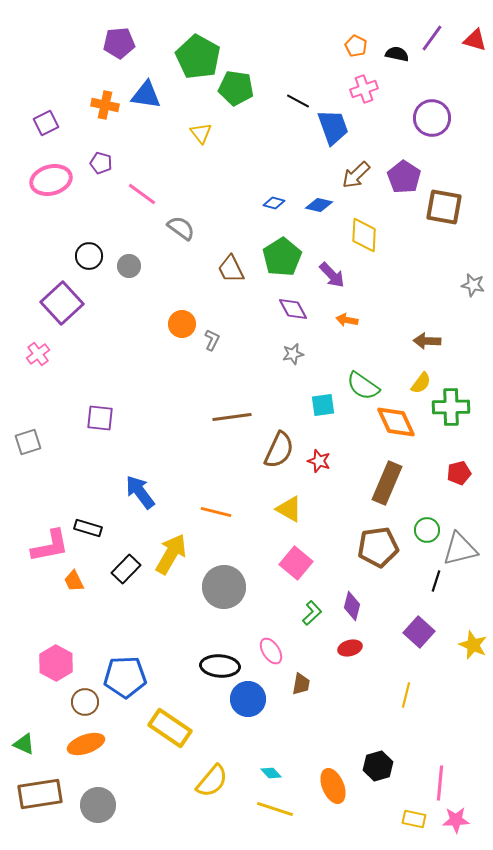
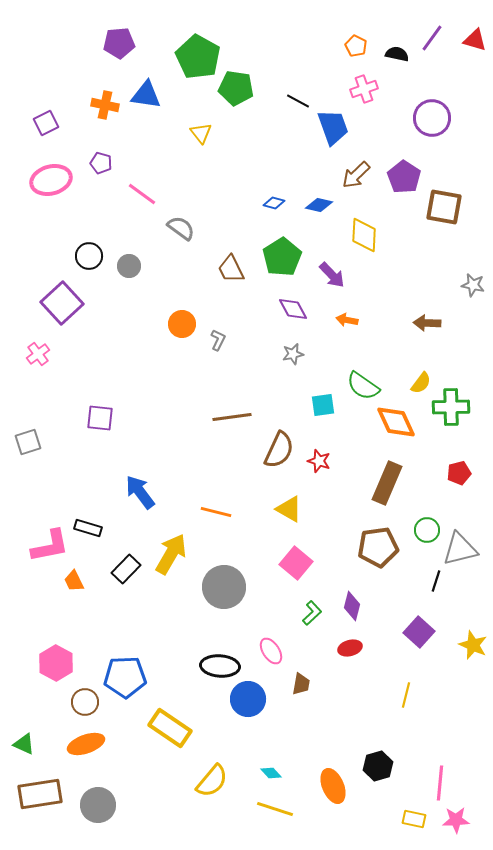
gray L-shape at (212, 340): moved 6 px right
brown arrow at (427, 341): moved 18 px up
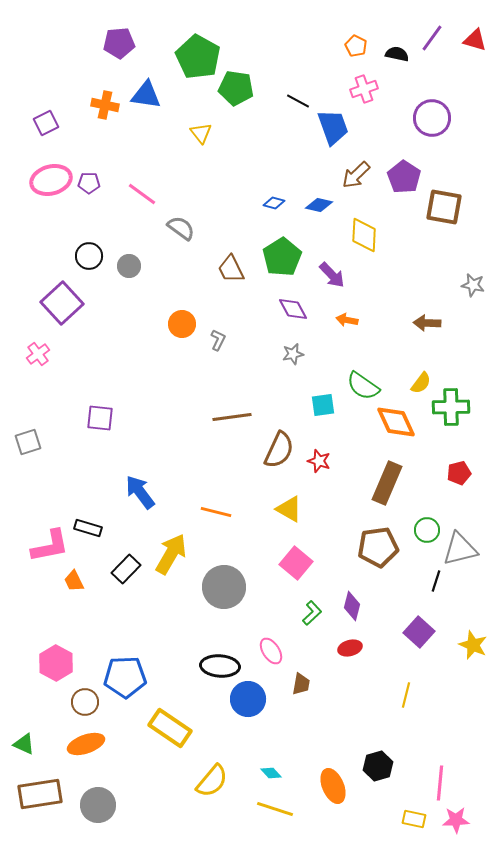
purple pentagon at (101, 163): moved 12 px left, 20 px down; rotated 15 degrees counterclockwise
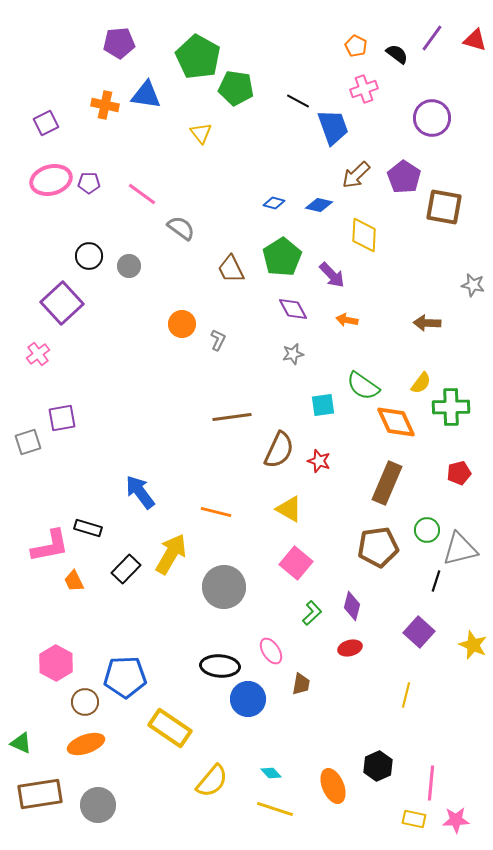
black semicircle at (397, 54): rotated 25 degrees clockwise
purple square at (100, 418): moved 38 px left; rotated 16 degrees counterclockwise
green triangle at (24, 744): moved 3 px left, 1 px up
black hexagon at (378, 766): rotated 8 degrees counterclockwise
pink line at (440, 783): moved 9 px left
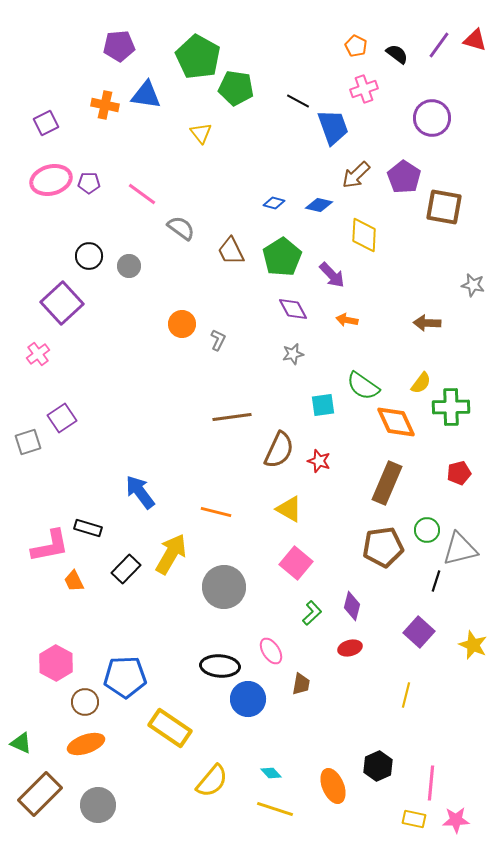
purple line at (432, 38): moved 7 px right, 7 px down
purple pentagon at (119, 43): moved 3 px down
brown trapezoid at (231, 269): moved 18 px up
purple square at (62, 418): rotated 24 degrees counterclockwise
brown pentagon at (378, 547): moved 5 px right
brown rectangle at (40, 794): rotated 36 degrees counterclockwise
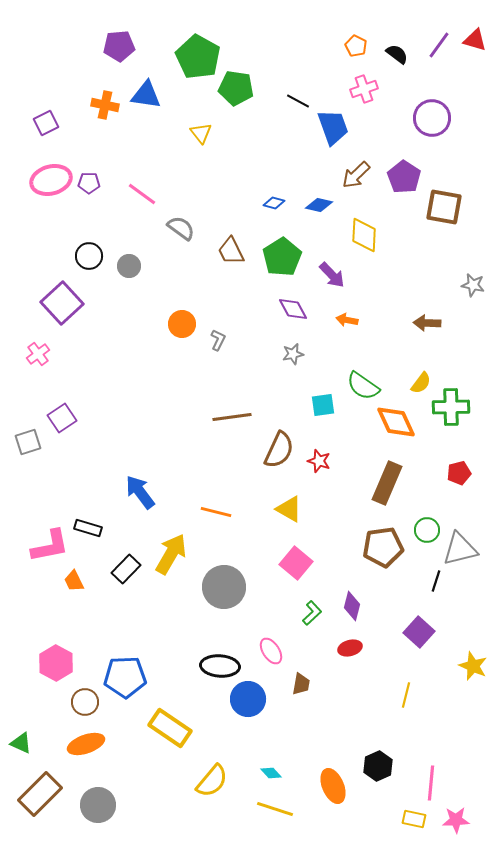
yellow star at (473, 645): moved 21 px down
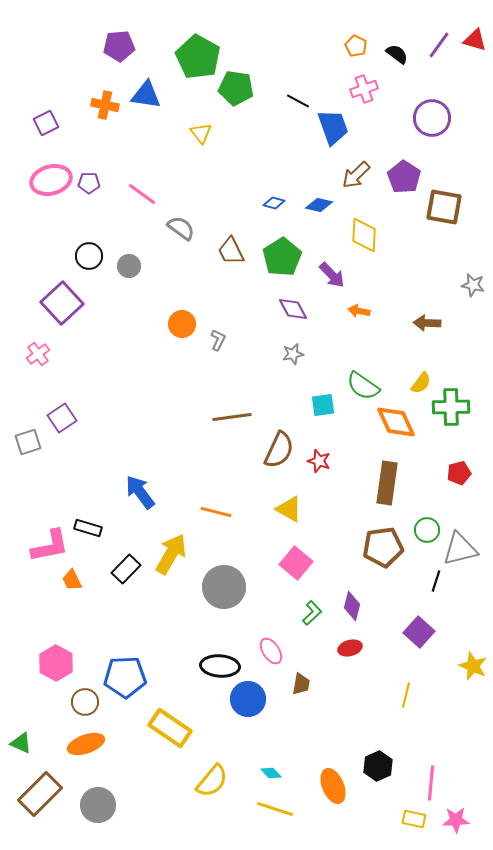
orange arrow at (347, 320): moved 12 px right, 9 px up
brown rectangle at (387, 483): rotated 15 degrees counterclockwise
orange trapezoid at (74, 581): moved 2 px left, 1 px up
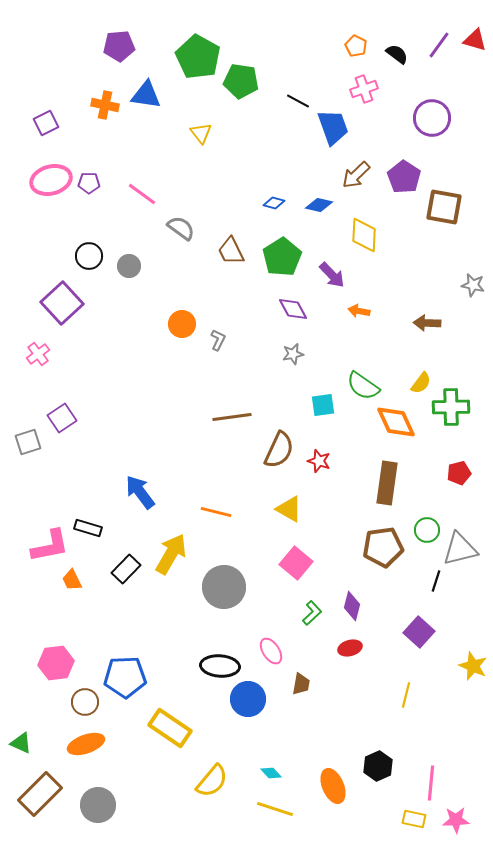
green pentagon at (236, 88): moved 5 px right, 7 px up
pink hexagon at (56, 663): rotated 24 degrees clockwise
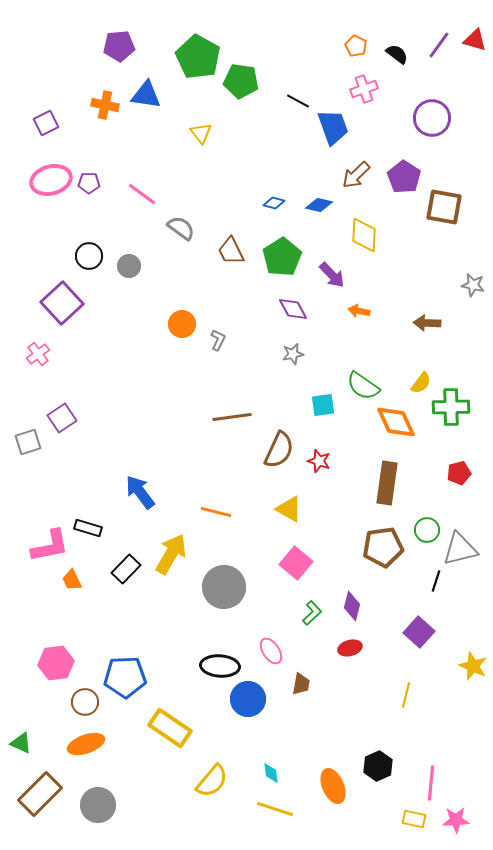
cyan diamond at (271, 773): rotated 35 degrees clockwise
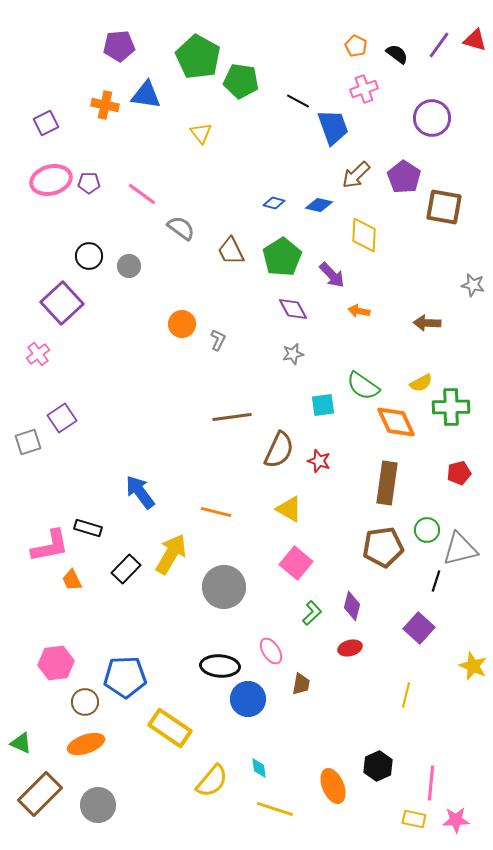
yellow semicircle at (421, 383): rotated 25 degrees clockwise
purple square at (419, 632): moved 4 px up
cyan diamond at (271, 773): moved 12 px left, 5 px up
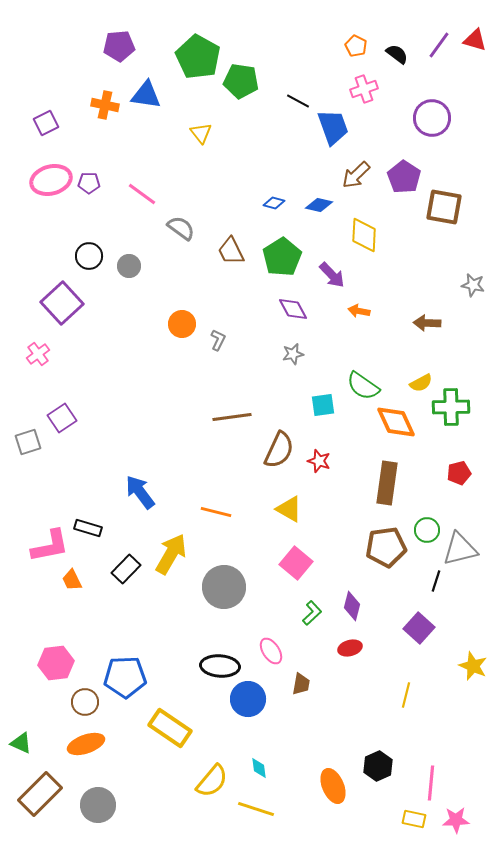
brown pentagon at (383, 547): moved 3 px right
yellow line at (275, 809): moved 19 px left
